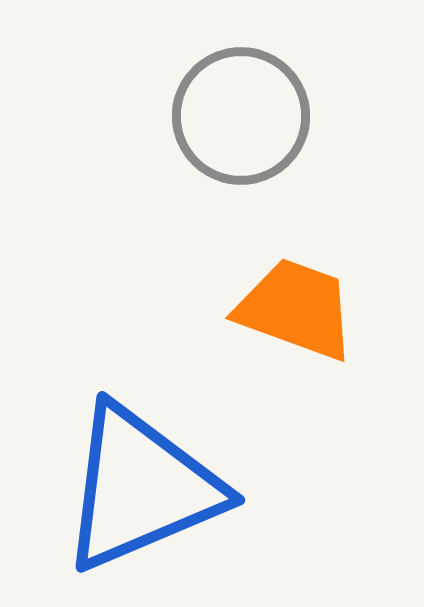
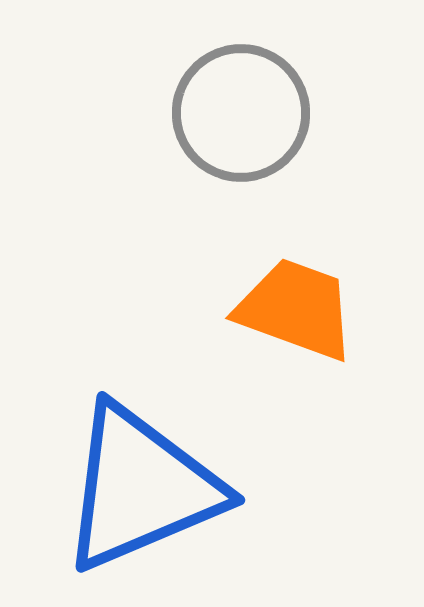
gray circle: moved 3 px up
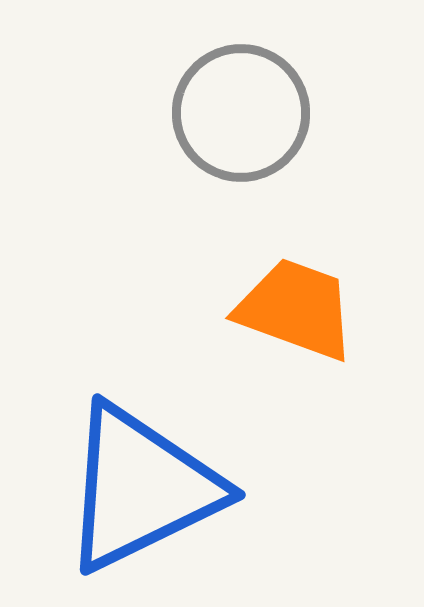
blue triangle: rotated 3 degrees counterclockwise
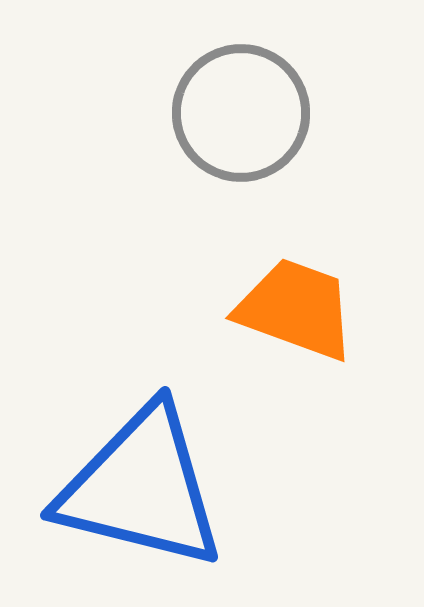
blue triangle: rotated 40 degrees clockwise
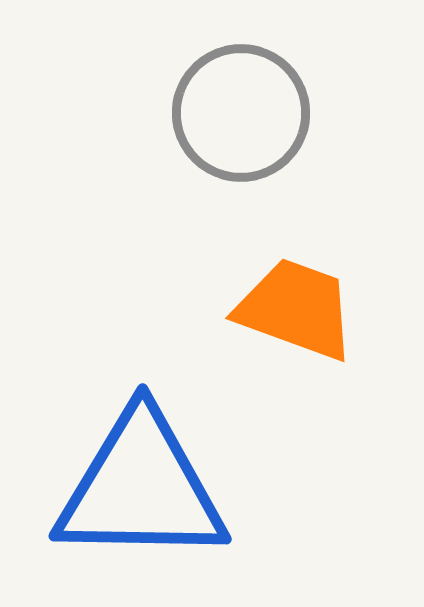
blue triangle: rotated 13 degrees counterclockwise
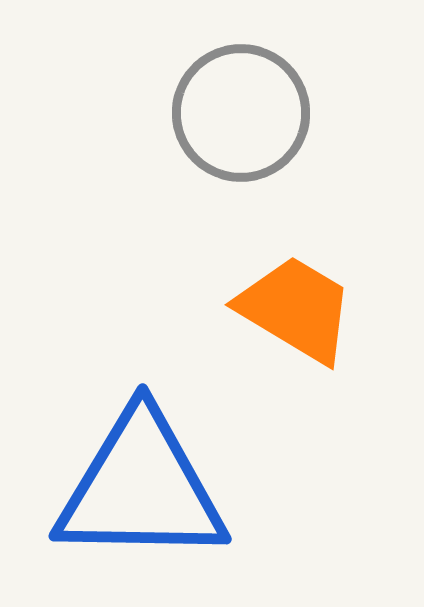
orange trapezoid: rotated 11 degrees clockwise
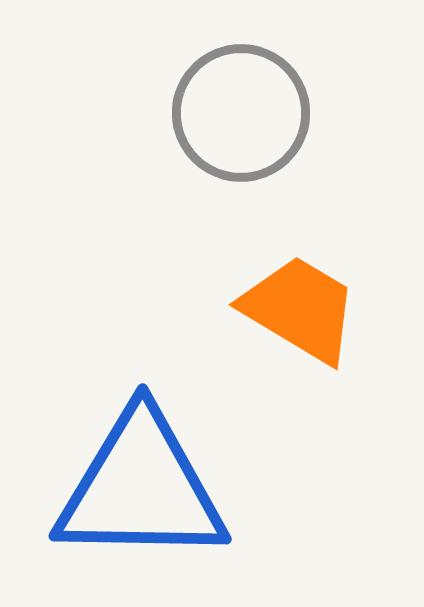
orange trapezoid: moved 4 px right
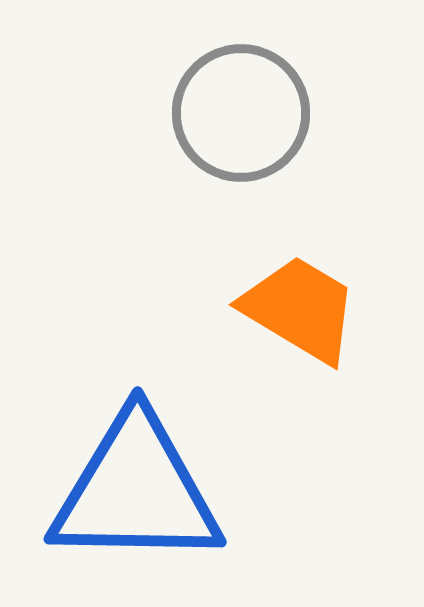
blue triangle: moved 5 px left, 3 px down
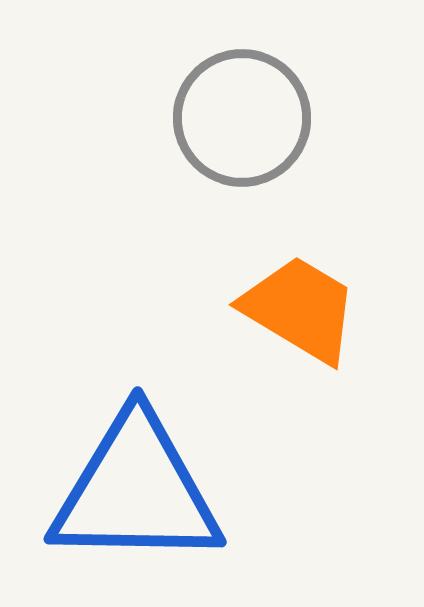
gray circle: moved 1 px right, 5 px down
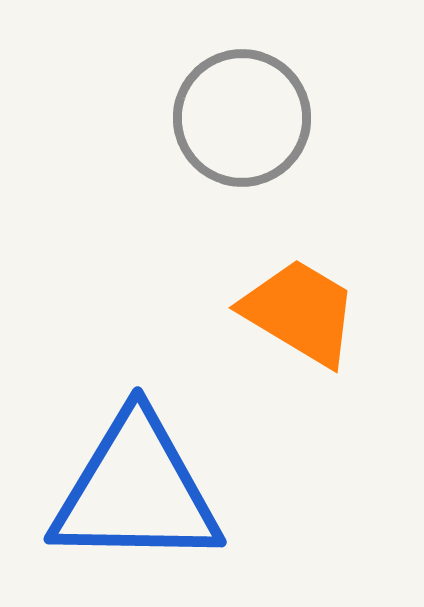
orange trapezoid: moved 3 px down
